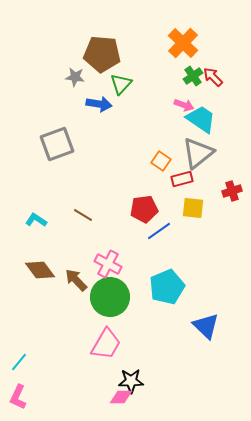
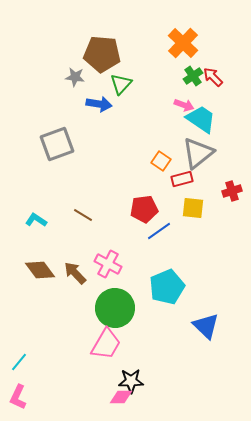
brown arrow: moved 1 px left, 7 px up
green circle: moved 5 px right, 11 px down
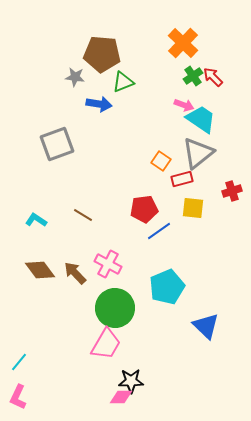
green triangle: moved 2 px right, 2 px up; rotated 25 degrees clockwise
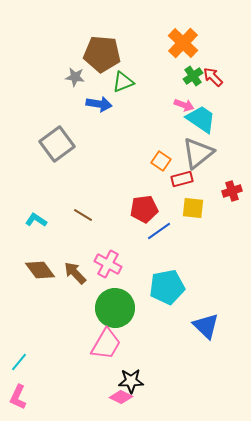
gray square: rotated 16 degrees counterclockwise
cyan pentagon: rotated 12 degrees clockwise
pink diamond: rotated 25 degrees clockwise
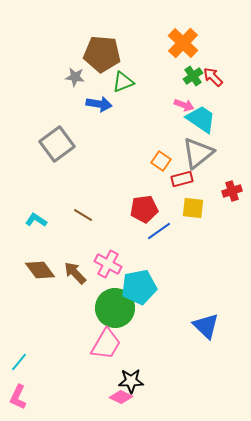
cyan pentagon: moved 28 px left
